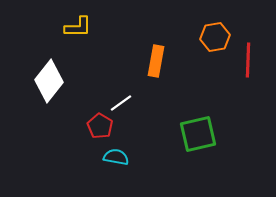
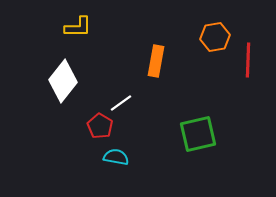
white diamond: moved 14 px right
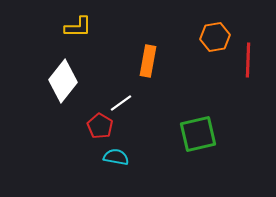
orange rectangle: moved 8 px left
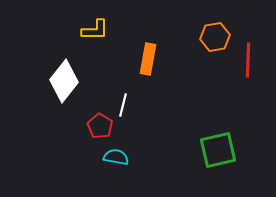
yellow L-shape: moved 17 px right, 3 px down
orange rectangle: moved 2 px up
white diamond: moved 1 px right
white line: moved 2 px right, 2 px down; rotated 40 degrees counterclockwise
green square: moved 20 px right, 16 px down
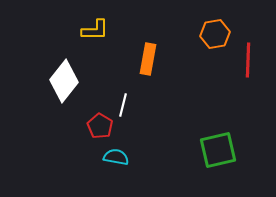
orange hexagon: moved 3 px up
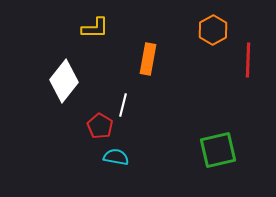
yellow L-shape: moved 2 px up
orange hexagon: moved 2 px left, 4 px up; rotated 20 degrees counterclockwise
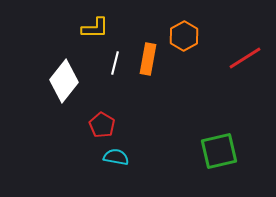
orange hexagon: moved 29 px left, 6 px down
red line: moved 3 px left, 2 px up; rotated 56 degrees clockwise
white line: moved 8 px left, 42 px up
red pentagon: moved 2 px right, 1 px up
green square: moved 1 px right, 1 px down
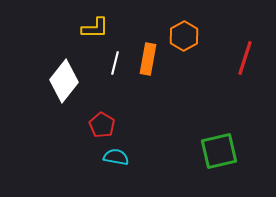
red line: rotated 40 degrees counterclockwise
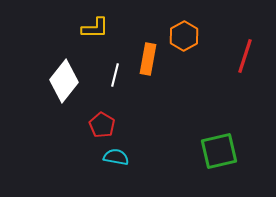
red line: moved 2 px up
white line: moved 12 px down
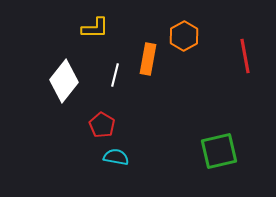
red line: rotated 28 degrees counterclockwise
